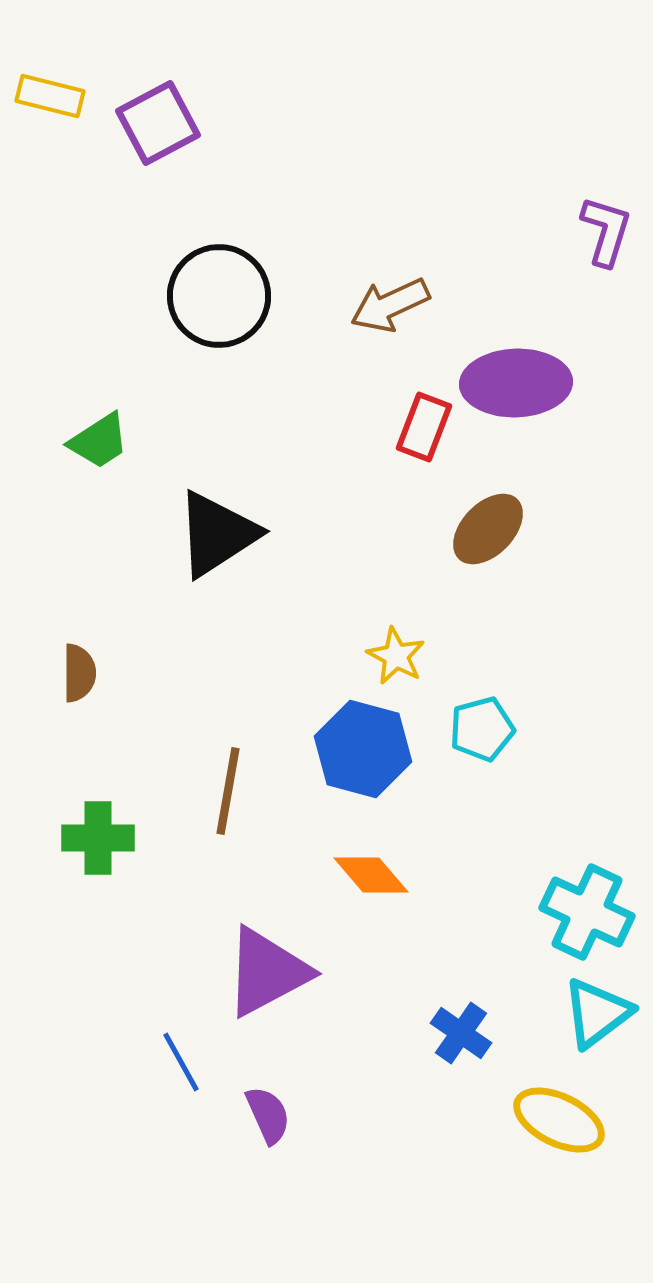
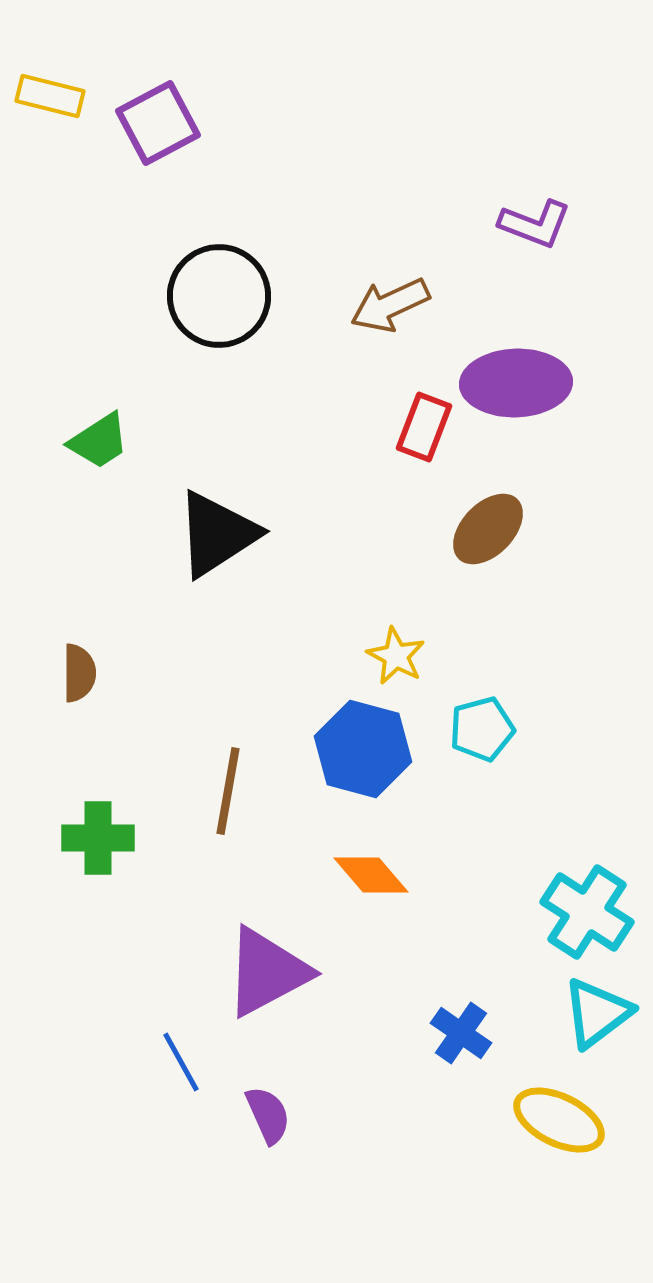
purple L-shape: moved 71 px left, 7 px up; rotated 94 degrees clockwise
cyan cross: rotated 8 degrees clockwise
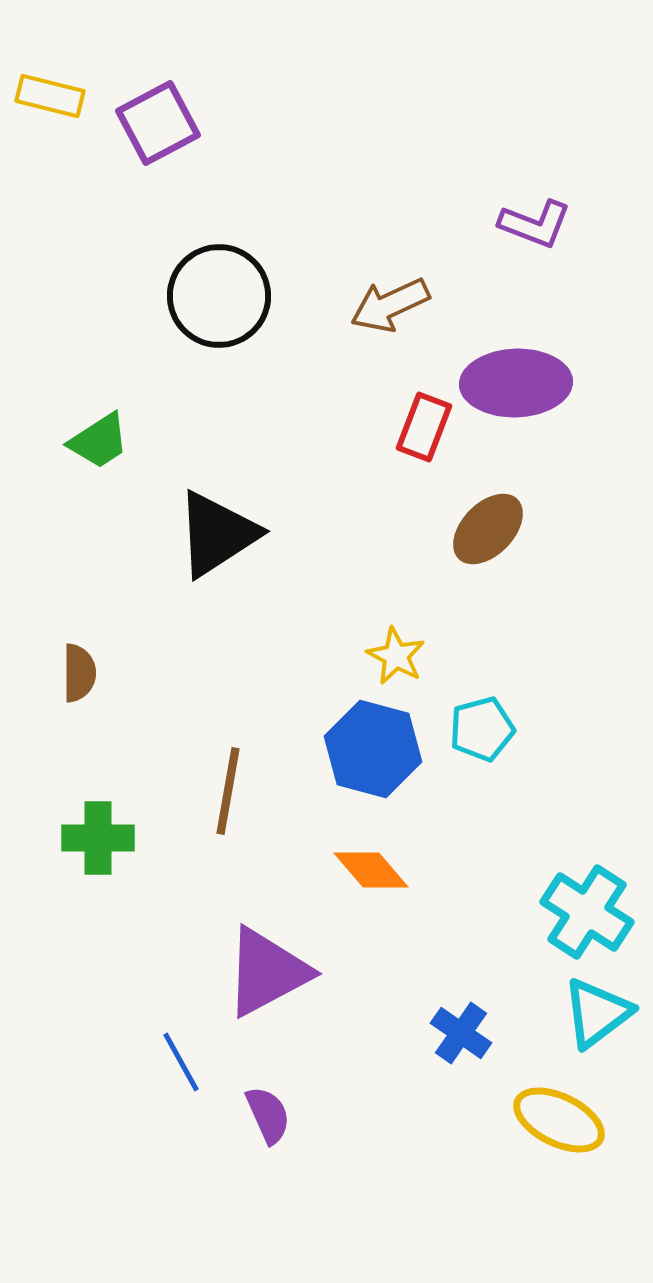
blue hexagon: moved 10 px right
orange diamond: moved 5 px up
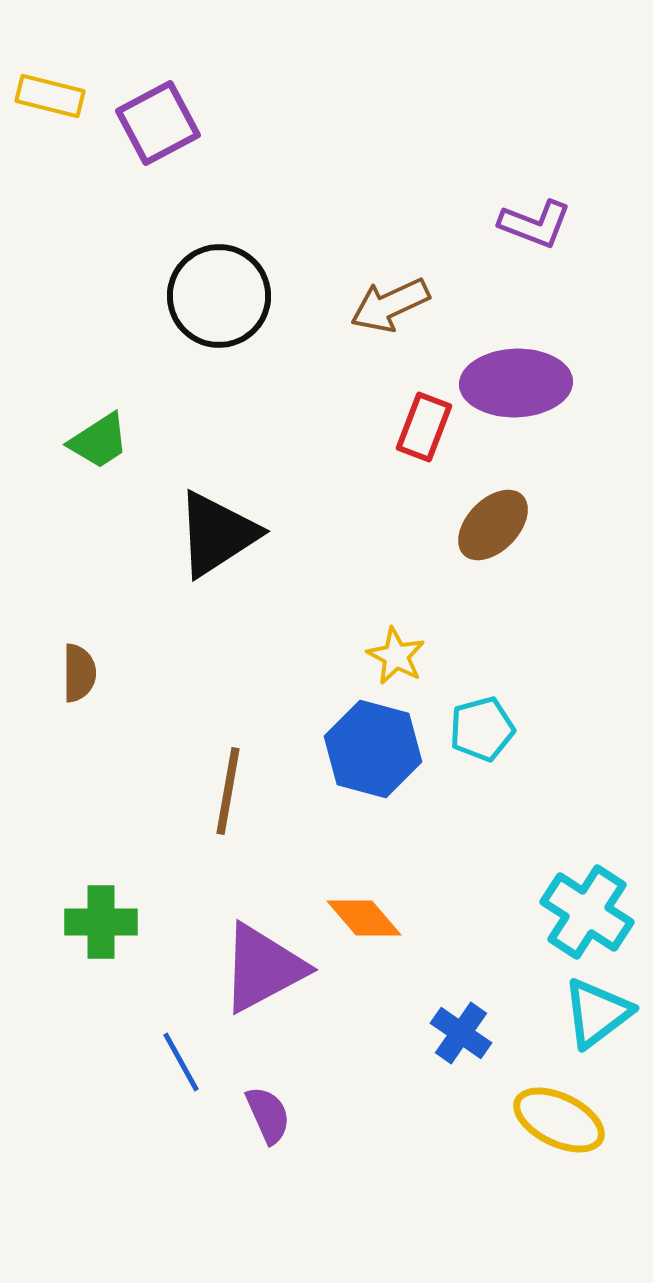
brown ellipse: moved 5 px right, 4 px up
green cross: moved 3 px right, 84 px down
orange diamond: moved 7 px left, 48 px down
purple triangle: moved 4 px left, 4 px up
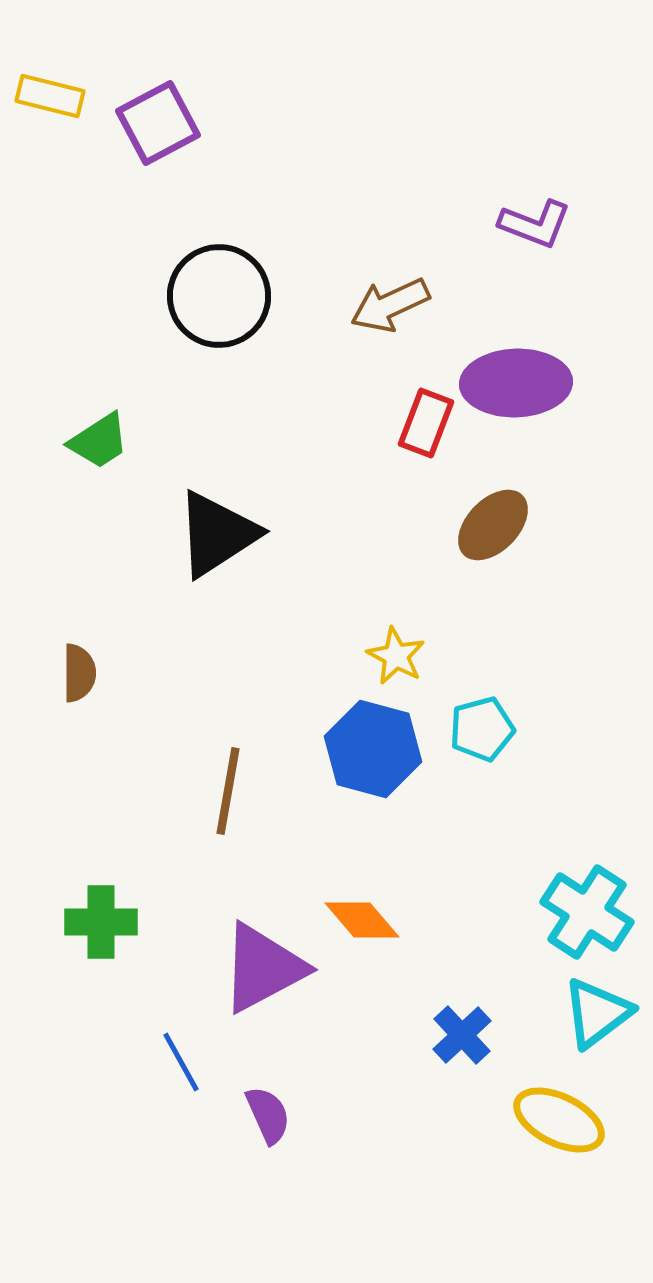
red rectangle: moved 2 px right, 4 px up
orange diamond: moved 2 px left, 2 px down
blue cross: moved 1 px right, 2 px down; rotated 12 degrees clockwise
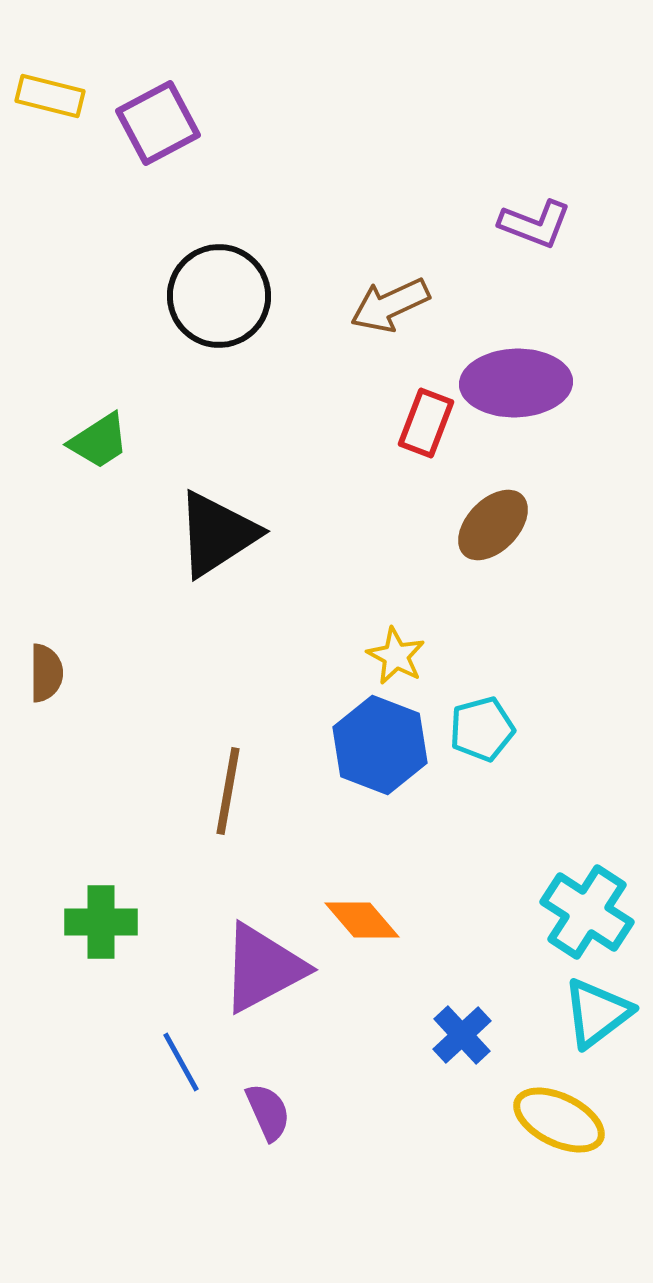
brown semicircle: moved 33 px left
blue hexagon: moved 7 px right, 4 px up; rotated 6 degrees clockwise
purple semicircle: moved 3 px up
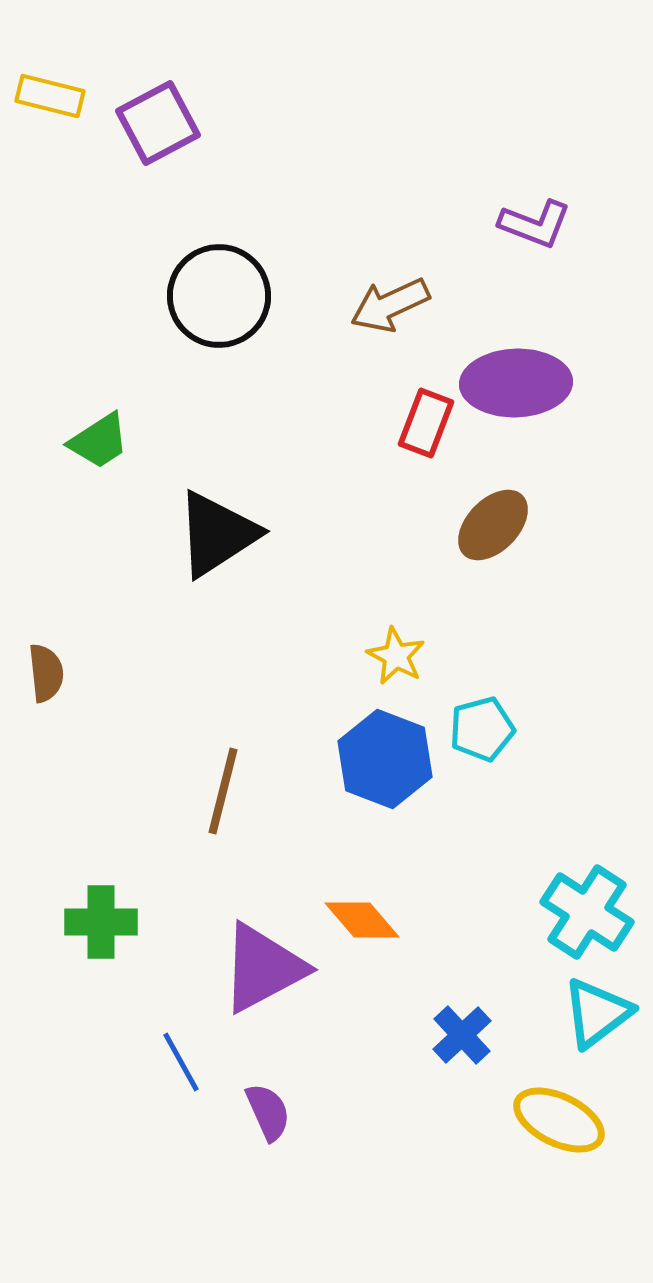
brown semicircle: rotated 6 degrees counterclockwise
blue hexagon: moved 5 px right, 14 px down
brown line: moved 5 px left; rotated 4 degrees clockwise
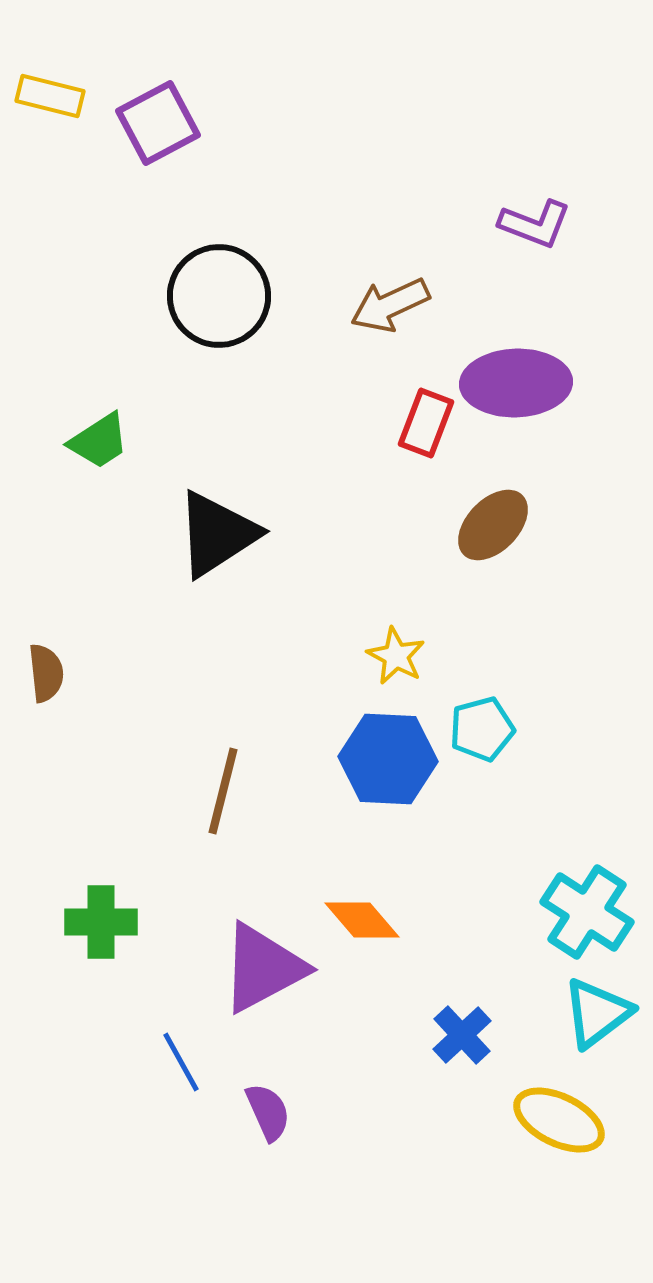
blue hexagon: moved 3 px right; rotated 18 degrees counterclockwise
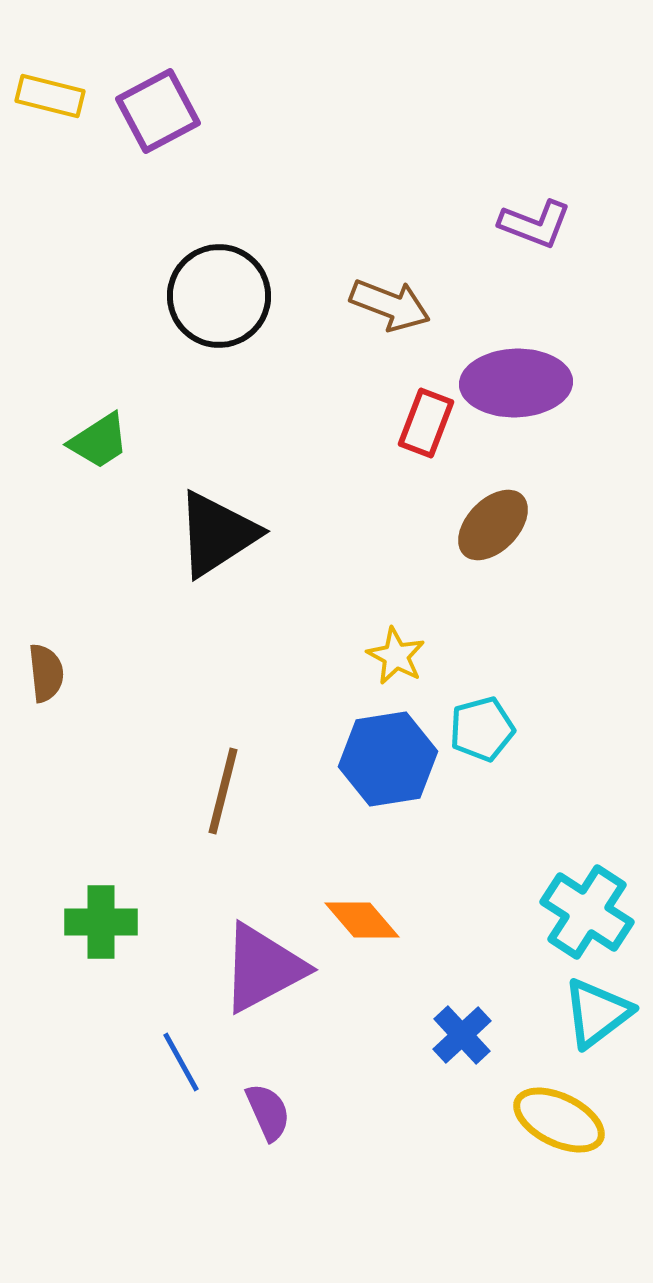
purple square: moved 12 px up
brown arrow: rotated 134 degrees counterclockwise
blue hexagon: rotated 12 degrees counterclockwise
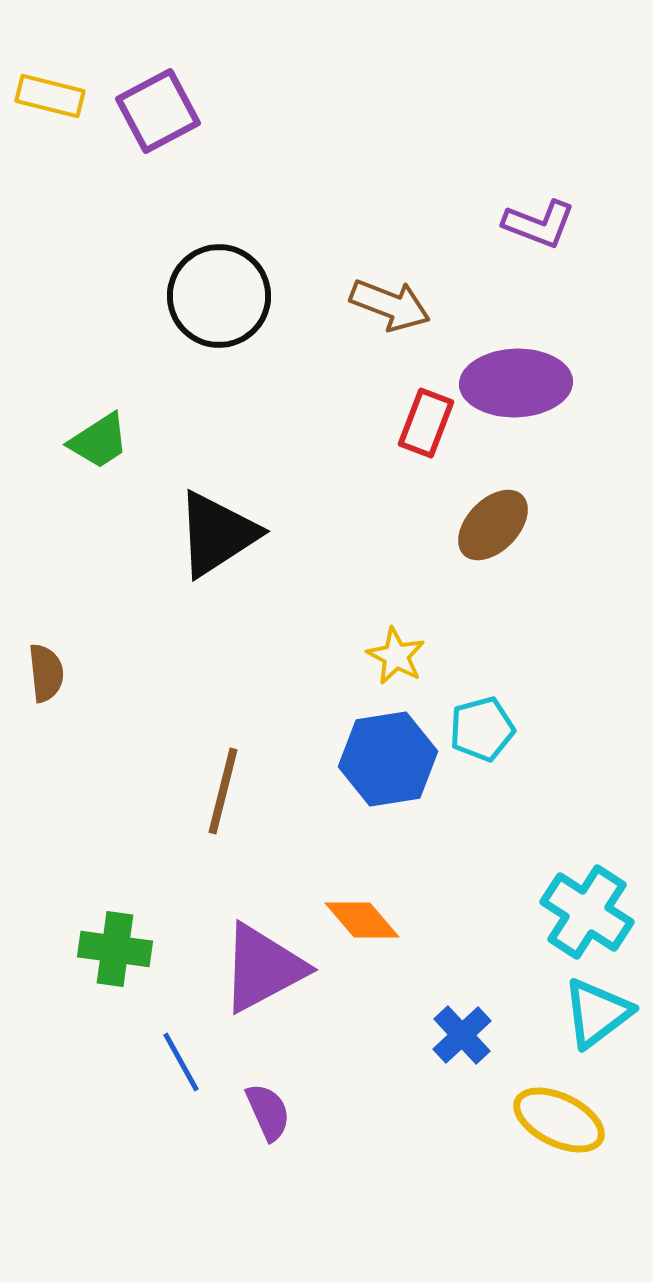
purple L-shape: moved 4 px right
green cross: moved 14 px right, 27 px down; rotated 8 degrees clockwise
